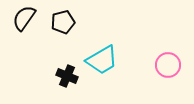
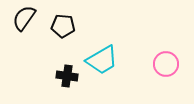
black pentagon: moved 4 px down; rotated 20 degrees clockwise
pink circle: moved 2 px left, 1 px up
black cross: rotated 15 degrees counterclockwise
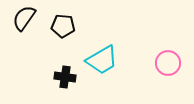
pink circle: moved 2 px right, 1 px up
black cross: moved 2 px left, 1 px down
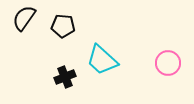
cyan trapezoid: rotated 72 degrees clockwise
black cross: rotated 30 degrees counterclockwise
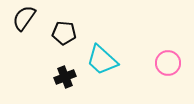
black pentagon: moved 1 px right, 7 px down
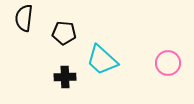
black semicircle: rotated 28 degrees counterclockwise
black cross: rotated 20 degrees clockwise
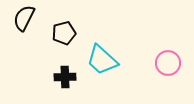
black semicircle: rotated 20 degrees clockwise
black pentagon: rotated 20 degrees counterclockwise
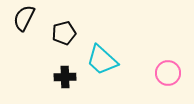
pink circle: moved 10 px down
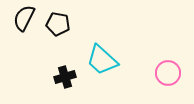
black pentagon: moved 6 px left, 9 px up; rotated 25 degrees clockwise
black cross: rotated 15 degrees counterclockwise
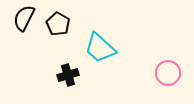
black pentagon: rotated 20 degrees clockwise
cyan trapezoid: moved 2 px left, 12 px up
black cross: moved 3 px right, 2 px up
